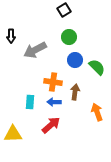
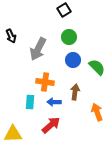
black arrow: rotated 24 degrees counterclockwise
gray arrow: moved 3 px right, 1 px up; rotated 35 degrees counterclockwise
blue circle: moved 2 px left
orange cross: moved 8 px left
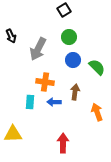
red arrow: moved 12 px right, 18 px down; rotated 48 degrees counterclockwise
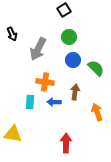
black arrow: moved 1 px right, 2 px up
green semicircle: moved 1 px left, 1 px down
yellow triangle: rotated 12 degrees clockwise
red arrow: moved 3 px right
